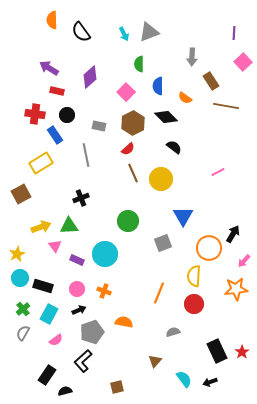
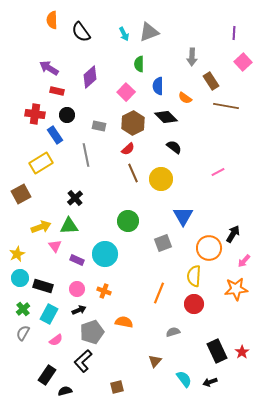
black cross at (81, 198): moved 6 px left; rotated 21 degrees counterclockwise
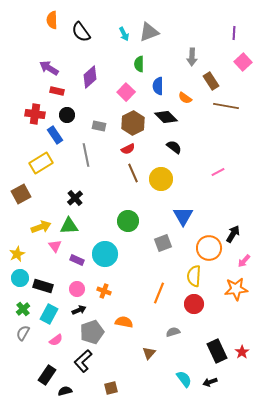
red semicircle at (128, 149): rotated 16 degrees clockwise
brown triangle at (155, 361): moved 6 px left, 8 px up
brown square at (117, 387): moved 6 px left, 1 px down
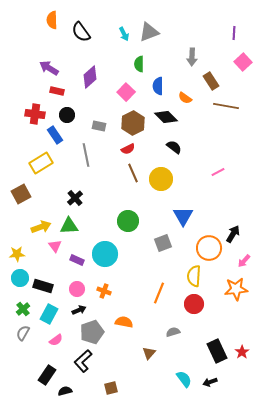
yellow star at (17, 254): rotated 21 degrees clockwise
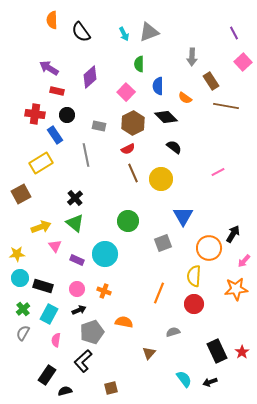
purple line at (234, 33): rotated 32 degrees counterclockwise
green triangle at (69, 226): moved 6 px right, 3 px up; rotated 42 degrees clockwise
pink semicircle at (56, 340): rotated 136 degrees clockwise
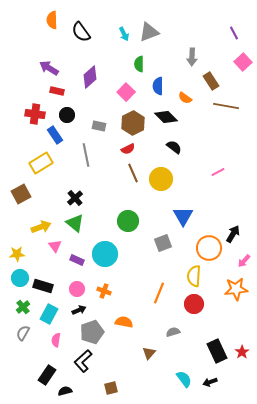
green cross at (23, 309): moved 2 px up
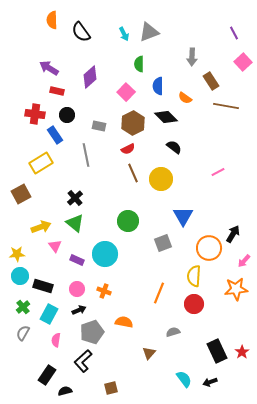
cyan circle at (20, 278): moved 2 px up
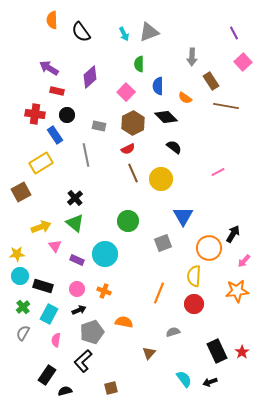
brown square at (21, 194): moved 2 px up
orange star at (236, 289): moved 1 px right, 2 px down
